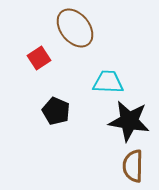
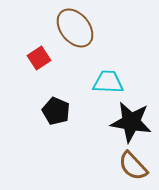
black star: moved 2 px right, 1 px down
brown semicircle: rotated 44 degrees counterclockwise
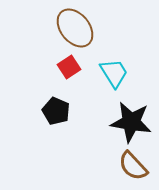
red square: moved 30 px right, 9 px down
cyan trapezoid: moved 6 px right, 9 px up; rotated 56 degrees clockwise
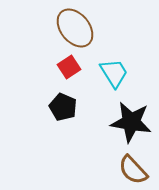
black pentagon: moved 7 px right, 4 px up
brown semicircle: moved 4 px down
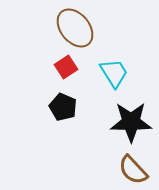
red square: moved 3 px left
black star: rotated 9 degrees counterclockwise
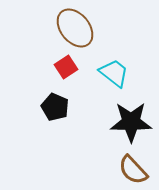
cyan trapezoid: rotated 20 degrees counterclockwise
black pentagon: moved 8 px left
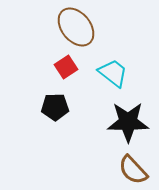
brown ellipse: moved 1 px right, 1 px up
cyan trapezoid: moved 1 px left
black pentagon: rotated 24 degrees counterclockwise
black star: moved 3 px left
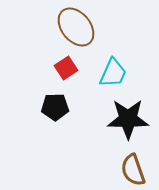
red square: moved 1 px down
cyan trapezoid: rotated 76 degrees clockwise
black star: moved 3 px up
brown semicircle: rotated 24 degrees clockwise
